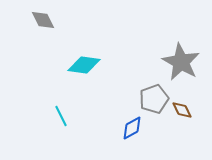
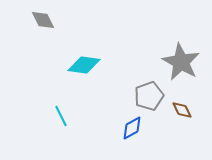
gray pentagon: moved 5 px left, 3 px up
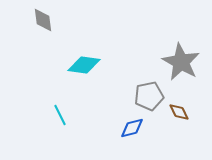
gray diamond: rotated 20 degrees clockwise
gray pentagon: rotated 8 degrees clockwise
brown diamond: moved 3 px left, 2 px down
cyan line: moved 1 px left, 1 px up
blue diamond: rotated 15 degrees clockwise
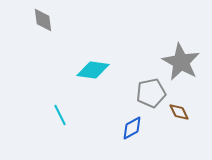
cyan diamond: moved 9 px right, 5 px down
gray pentagon: moved 2 px right, 3 px up
blue diamond: rotated 15 degrees counterclockwise
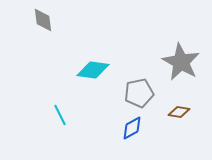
gray pentagon: moved 12 px left
brown diamond: rotated 55 degrees counterclockwise
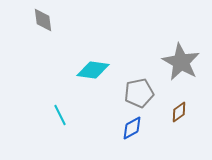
brown diamond: rotated 45 degrees counterclockwise
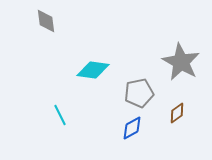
gray diamond: moved 3 px right, 1 px down
brown diamond: moved 2 px left, 1 px down
